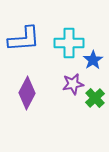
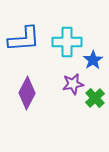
cyan cross: moved 2 px left, 1 px up
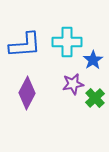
blue L-shape: moved 1 px right, 6 px down
